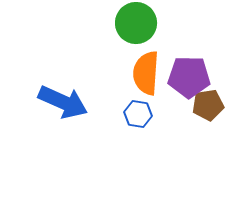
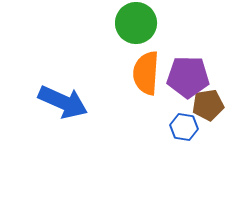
purple pentagon: moved 1 px left
blue hexagon: moved 46 px right, 13 px down
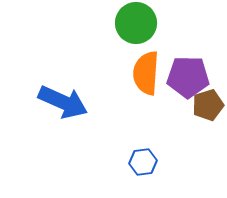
brown pentagon: rotated 8 degrees counterclockwise
blue hexagon: moved 41 px left, 35 px down; rotated 16 degrees counterclockwise
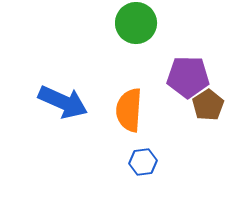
orange semicircle: moved 17 px left, 37 px down
brown pentagon: rotated 16 degrees counterclockwise
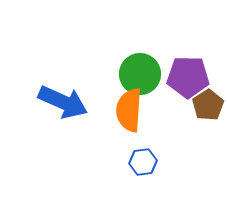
green circle: moved 4 px right, 51 px down
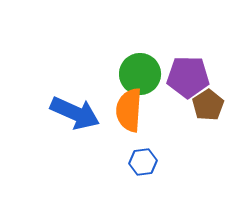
blue arrow: moved 12 px right, 11 px down
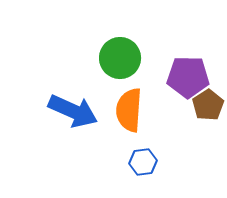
green circle: moved 20 px left, 16 px up
blue arrow: moved 2 px left, 2 px up
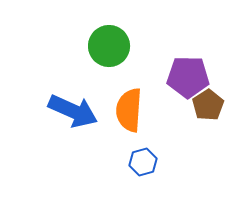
green circle: moved 11 px left, 12 px up
blue hexagon: rotated 8 degrees counterclockwise
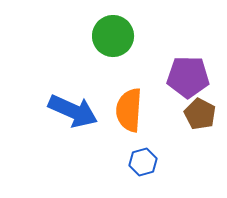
green circle: moved 4 px right, 10 px up
brown pentagon: moved 8 px left, 9 px down; rotated 12 degrees counterclockwise
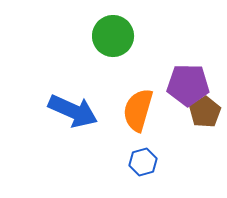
purple pentagon: moved 8 px down
orange semicircle: moved 9 px right; rotated 12 degrees clockwise
brown pentagon: moved 5 px right, 2 px up; rotated 12 degrees clockwise
